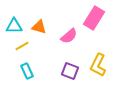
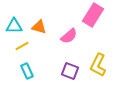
pink rectangle: moved 1 px left, 3 px up
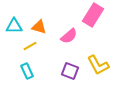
yellow line: moved 8 px right
yellow L-shape: rotated 55 degrees counterclockwise
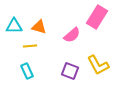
pink rectangle: moved 4 px right, 2 px down
pink semicircle: moved 3 px right, 1 px up
yellow line: rotated 24 degrees clockwise
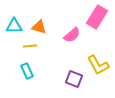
purple square: moved 4 px right, 8 px down
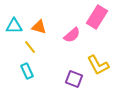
yellow line: moved 1 px down; rotated 56 degrees clockwise
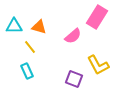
pink semicircle: moved 1 px right, 1 px down
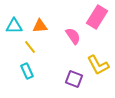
orange triangle: moved 1 px right, 1 px up; rotated 21 degrees counterclockwise
pink semicircle: rotated 84 degrees counterclockwise
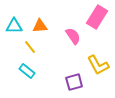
cyan rectangle: rotated 28 degrees counterclockwise
purple square: moved 3 px down; rotated 36 degrees counterclockwise
